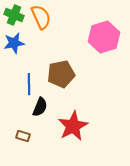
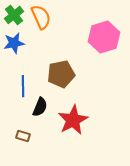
green cross: rotated 30 degrees clockwise
blue line: moved 6 px left, 2 px down
red star: moved 6 px up
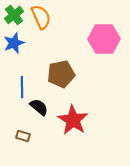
pink hexagon: moved 2 px down; rotated 16 degrees clockwise
blue star: rotated 10 degrees counterclockwise
blue line: moved 1 px left, 1 px down
black semicircle: moved 1 px left; rotated 72 degrees counterclockwise
red star: rotated 12 degrees counterclockwise
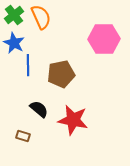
blue star: rotated 25 degrees counterclockwise
blue line: moved 6 px right, 22 px up
black semicircle: moved 2 px down
red star: rotated 20 degrees counterclockwise
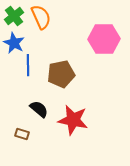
green cross: moved 1 px down
brown rectangle: moved 1 px left, 2 px up
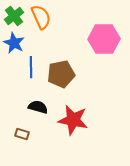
blue line: moved 3 px right, 2 px down
black semicircle: moved 1 px left, 2 px up; rotated 24 degrees counterclockwise
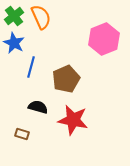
pink hexagon: rotated 20 degrees counterclockwise
blue line: rotated 15 degrees clockwise
brown pentagon: moved 5 px right, 5 px down; rotated 12 degrees counterclockwise
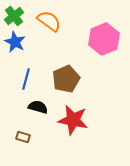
orange semicircle: moved 8 px right, 4 px down; rotated 30 degrees counterclockwise
blue star: moved 1 px right, 1 px up
blue line: moved 5 px left, 12 px down
brown rectangle: moved 1 px right, 3 px down
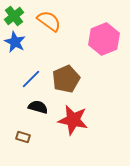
blue line: moved 5 px right; rotated 30 degrees clockwise
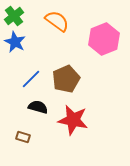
orange semicircle: moved 8 px right
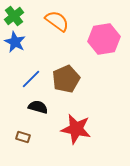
pink hexagon: rotated 12 degrees clockwise
red star: moved 3 px right, 9 px down
